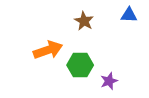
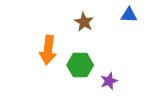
brown star: moved 1 px down
orange arrow: rotated 116 degrees clockwise
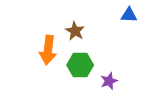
brown star: moved 9 px left, 9 px down
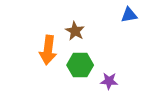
blue triangle: rotated 12 degrees counterclockwise
purple star: rotated 24 degrees clockwise
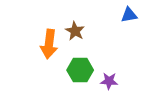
orange arrow: moved 1 px right, 6 px up
green hexagon: moved 5 px down
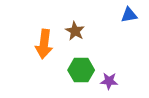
orange arrow: moved 5 px left
green hexagon: moved 1 px right
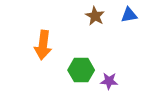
brown star: moved 20 px right, 15 px up
orange arrow: moved 1 px left, 1 px down
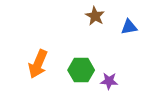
blue triangle: moved 12 px down
orange arrow: moved 5 px left, 19 px down; rotated 16 degrees clockwise
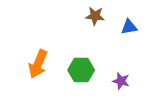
brown star: rotated 24 degrees counterclockwise
purple star: moved 12 px right; rotated 12 degrees clockwise
